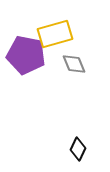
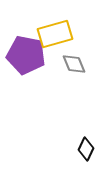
black diamond: moved 8 px right
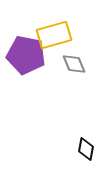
yellow rectangle: moved 1 px left, 1 px down
black diamond: rotated 15 degrees counterclockwise
